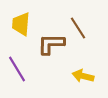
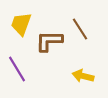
yellow trapezoid: rotated 15 degrees clockwise
brown line: moved 2 px right, 1 px down
brown L-shape: moved 2 px left, 3 px up
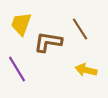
brown L-shape: moved 1 px left, 1 px down; rotated 8 degrees clockwise
yellow arrow: moved 3 px right, 6 px up
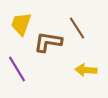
brown line: moved 3 px left, 1 px up
yellow arrow: rotated 10 degrees counterclockwise
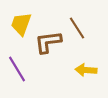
brown L-shape: rotated 16 degrees counterclockwise
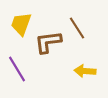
yellow arrow: moved 1 px left, 1 px down
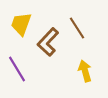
brown L-shape: rotated 40 degrees counterclockwise
yellow arrow: rotated 70 degrees clockwise
